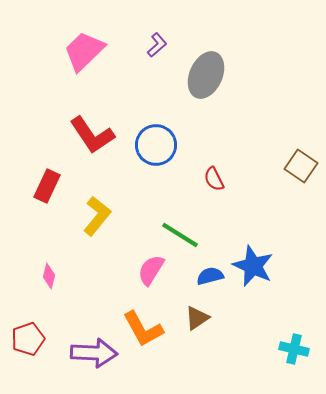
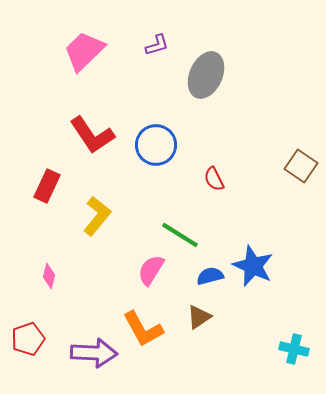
purple L-shape: rotated 25 degrees clockwise
brown triangle: moved 2 px right, 1 px up
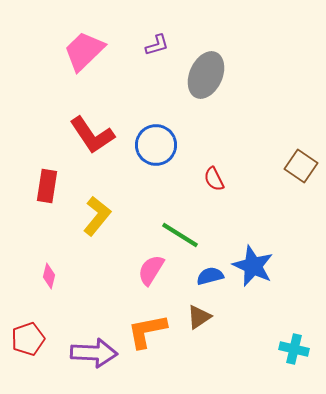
red rectangle: rotated 16 degrees counterclockwise
orange L-shape: moved 4 px right, 2 px down; rotated 108 degrees clockwise
